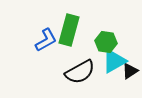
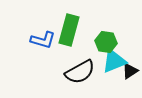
blue L-shape: moved 3 px left; rotated 45 degrees clockwise
cyan triangle: rotated 8 degrees clockwise
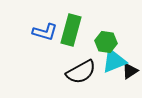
green rectangle: moved 2 px right
blue L-shape: moved 2 px right, 8 px up
black semicircle: moved 1 px right
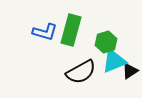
green hexagon: rotated 25 degrees counterclockwise
